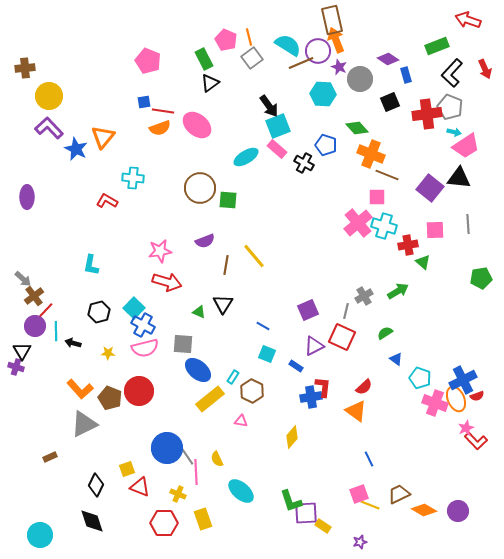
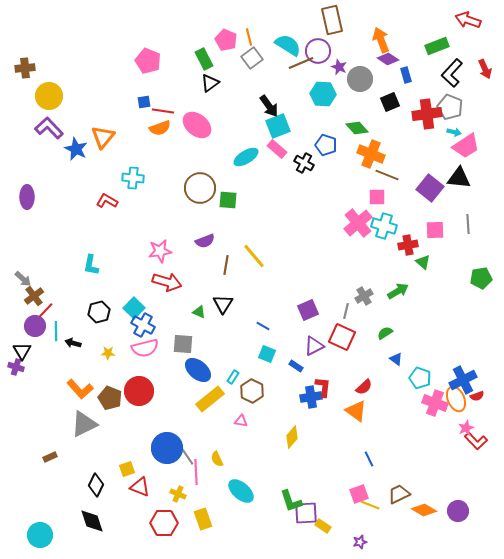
orange arrow at (336, 40): moved 45 px right
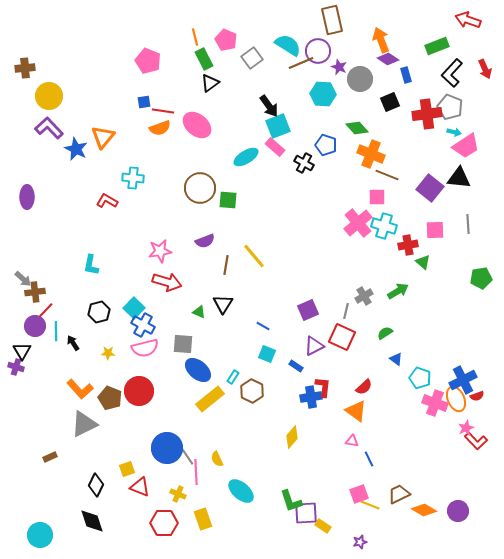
orange line at (249, 37): moved 54 px left
pink rectangle at (277, 149): moved 2 px left, 2 px up
brown cross at (34, 296): moved 1 px right, 4 px up; rotated 30 degrees clockwise
black arrow at (73, 343): rotated 42 degrees clockwise
pink triangle at (241, 421): moved 111 px right, 20 px down
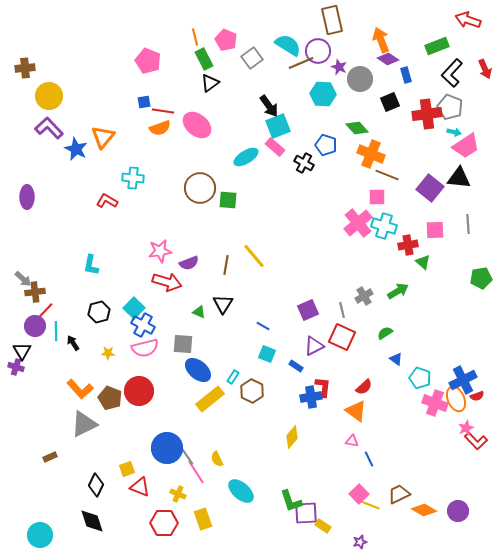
purple semicircle at (205, 241): moved 16 px left, 22 px down
gray line at (346, 311): moved 4 px left, 1 px up; rotated 28 degrees counterclockwise
pink line at (196, 472): rotated 30 degrees counterclockwise
pink square at (359, 494): rotated 24 degrees counterclockwise
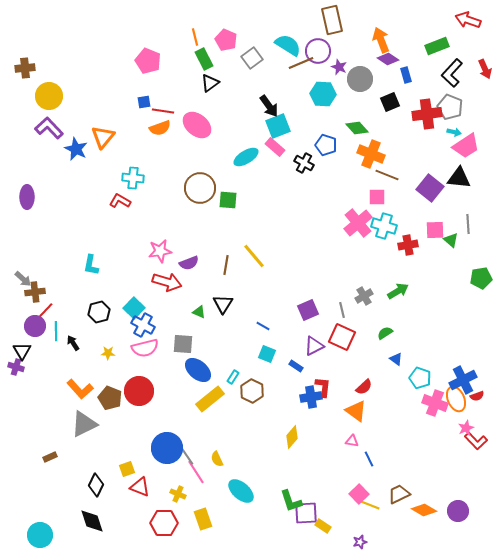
red L-shape at (107, 201): moved 13 px right
green triangle at (423, 262): moved 28 px right, 22 px up
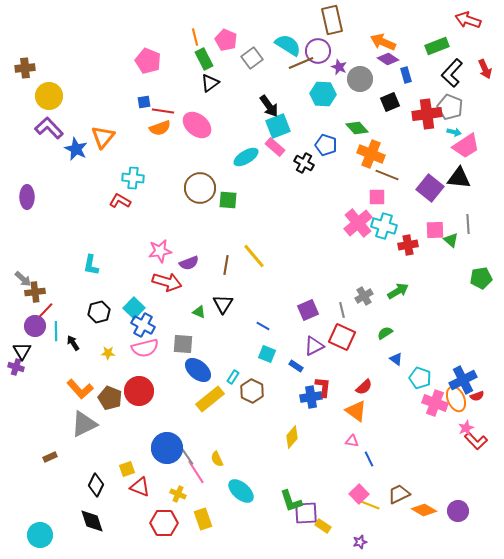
orange arrow at (381, 40): moved 2 px right, 2 px down; rotated 45 degrees counterclockwise
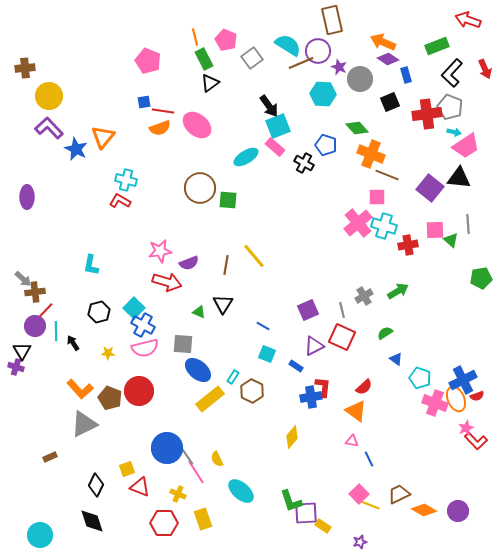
cyan cross at (133, 178): moved 7 px left, 2 px down; rotated 10 degrees clockwise
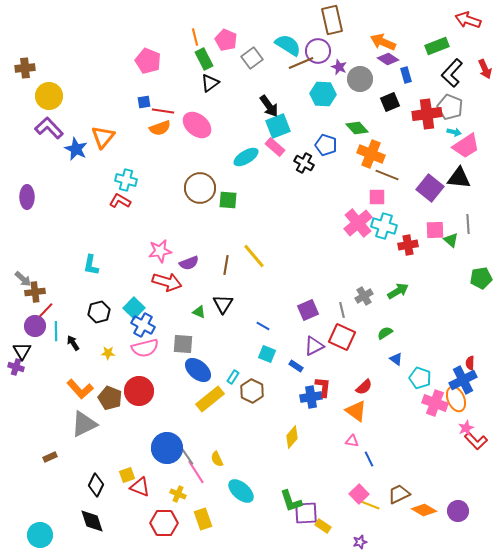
red semicircle at (477, 396): moved 7 px left, 33 px up; rotated 112 degrees clockwise
yellow square at (127, 469): moved 6 px down
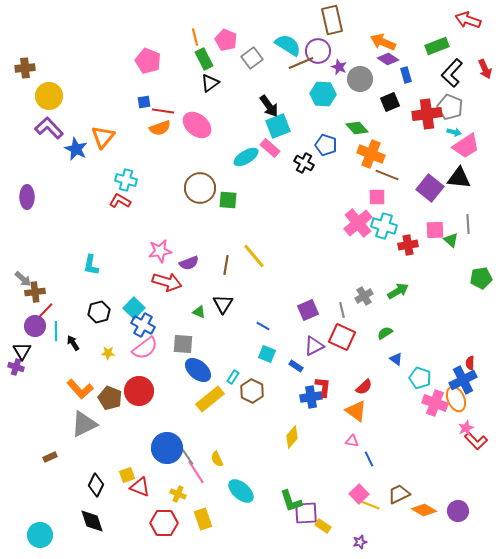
pink rectangle at (275, 147): moved 5 px left, 1 px down
pink semicircle at (145, 348): rotated 24 degrees counterclockwise
